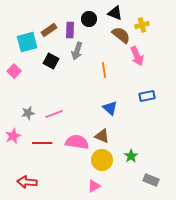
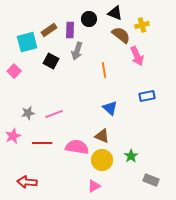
pink semicircle: moved 5 px down
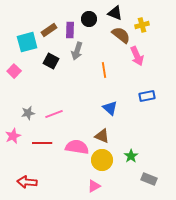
gray rectangle: moved 2 px left, 1 px up
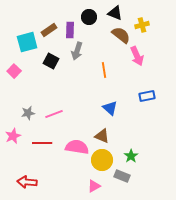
black circle: moved 2 px up
gray rectangle: moved 27 px left, 3 px up
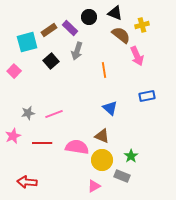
purple rectangle: moved 2 px up; rotated 49 degrees counterclockwise
black square: rotated 21 degrees clockwise
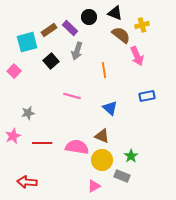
pink line: moved 18 px right, 18 px up; rotated 36 degrees clockwise
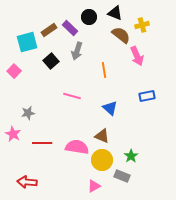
pink star: moved 2 px up; rotated 21 degrees counterclockwise
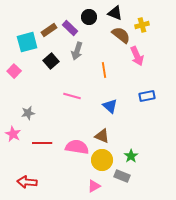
blue triangle: moved 2 px up
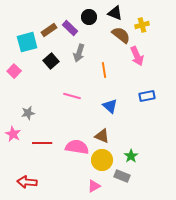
gray arrow: moved 2 px right, 2 px down
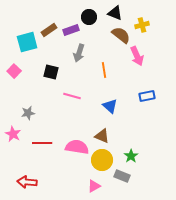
purple rectangle: moved 1 px right, 2 px down; rotated 63 degrees counterclockwise
black square: moved 11 px down; rotated 35 degrees counterclockwise
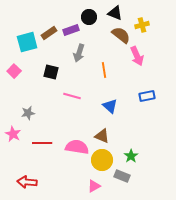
brown rectangle: moved 3 px down
